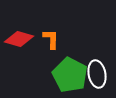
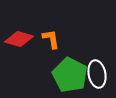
orange L-shape: rotated 10 degrees counterclockwise
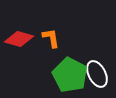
orange L-shape: moved 1 px up
white ellipse: rotated 16 degrees counterclockwise
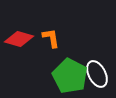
green pentagon: moved 1 px down
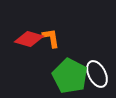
red diamond: moved 10 px right
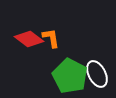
red diamond: rotated 20 degrees clockwise
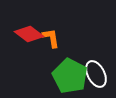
red diamond: moved 5 px up
white ellipse: moved 1 px left
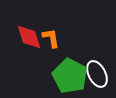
red diamond: moved 3 px down; rotated 36 degrees clockwise
white ellipse: moved 1 px right
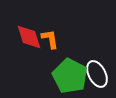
orange L-shape: moved 1 px left, 1 px down
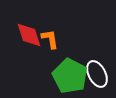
red diamond: moved 2 px up
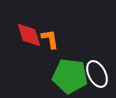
green pentagon: rotated 20 degrees counterclockwise
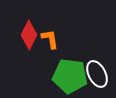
red diamond: rotated 44 degrees clockwise
